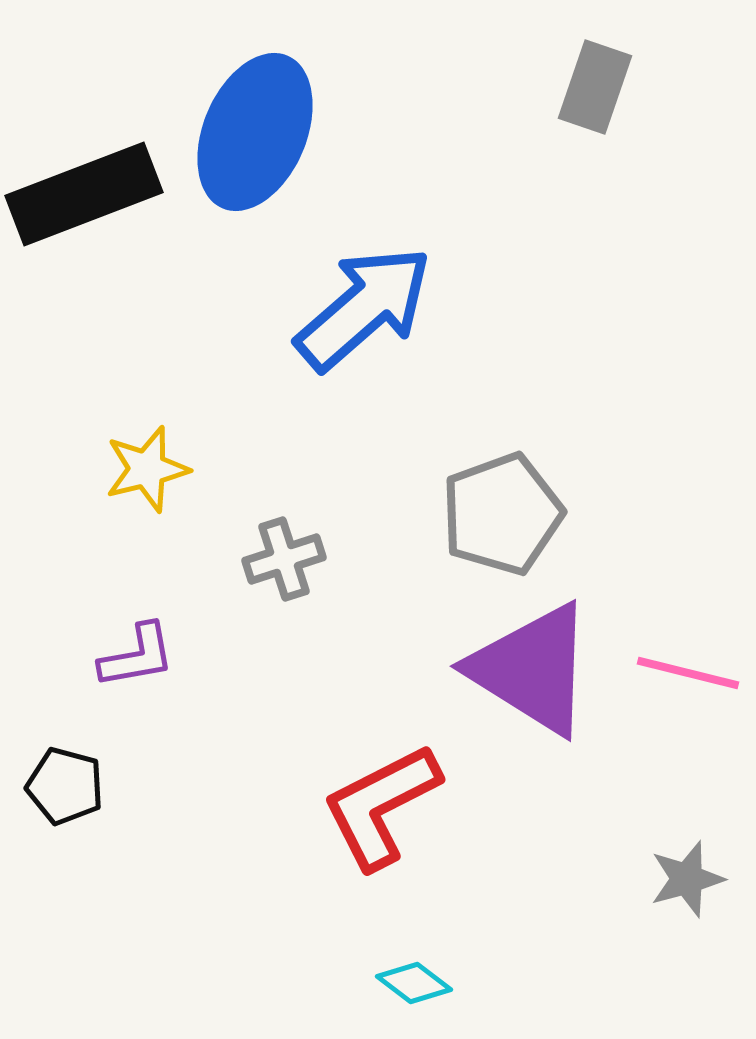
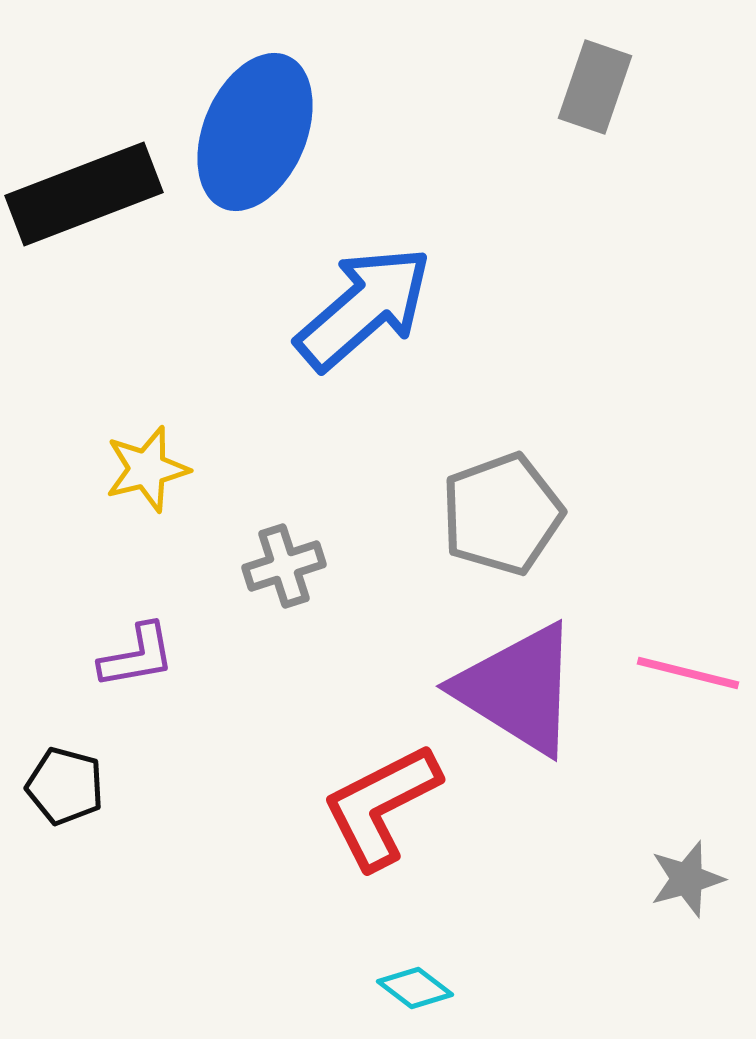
gray cross: moved 7 px down
purple triangle: moved 14 px left, 20 px down
cyan diamond: moved 1 px right, 5 px down
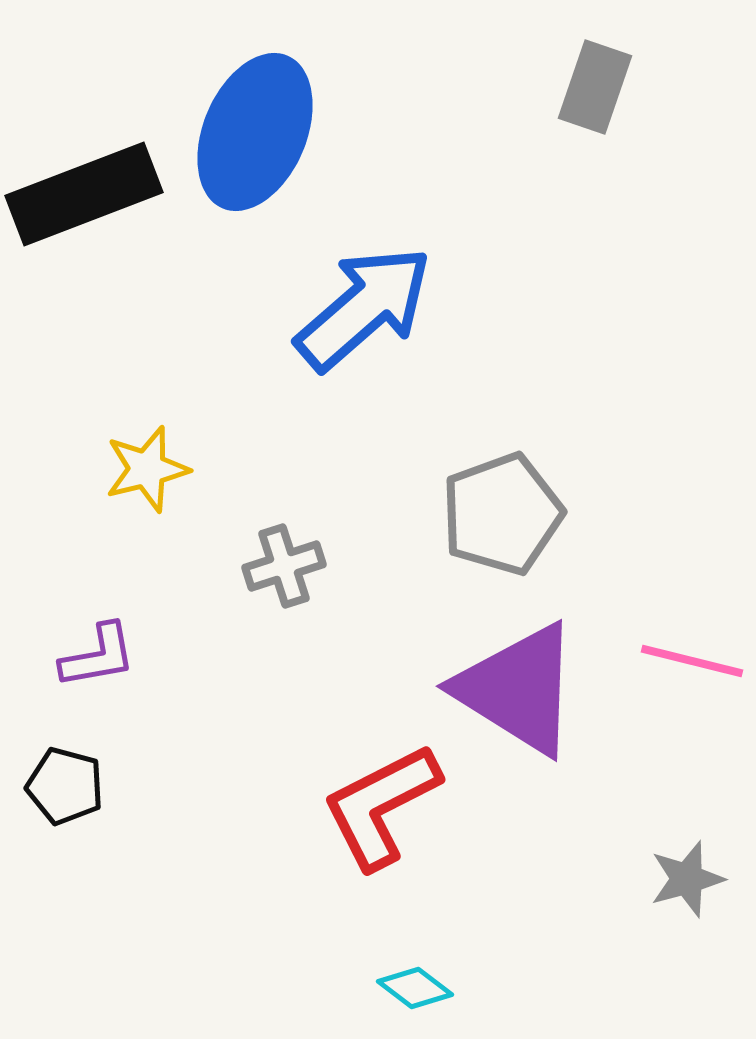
purple L-shape: moved 39 px left
pink line: moved 4 px right, 12 px up
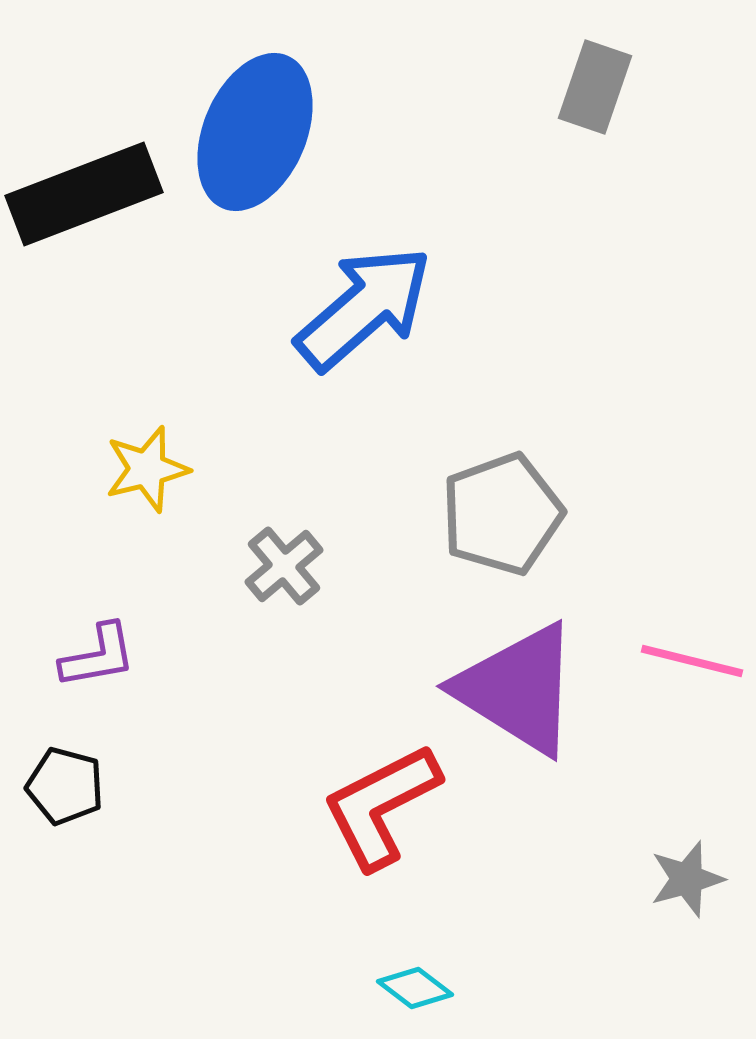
gray cross: rotated 22 degrees counterclockwise
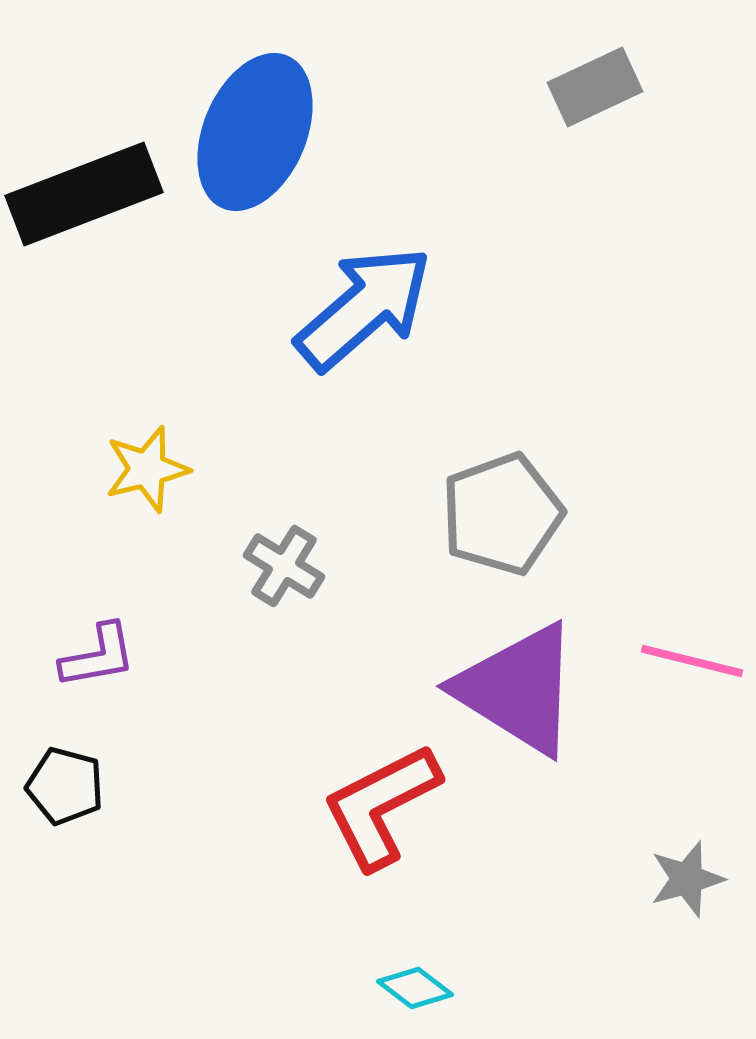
gray rectangle: rotated 46 degrees clockwise
gray cross: rotated 18 degrees counterclockwise
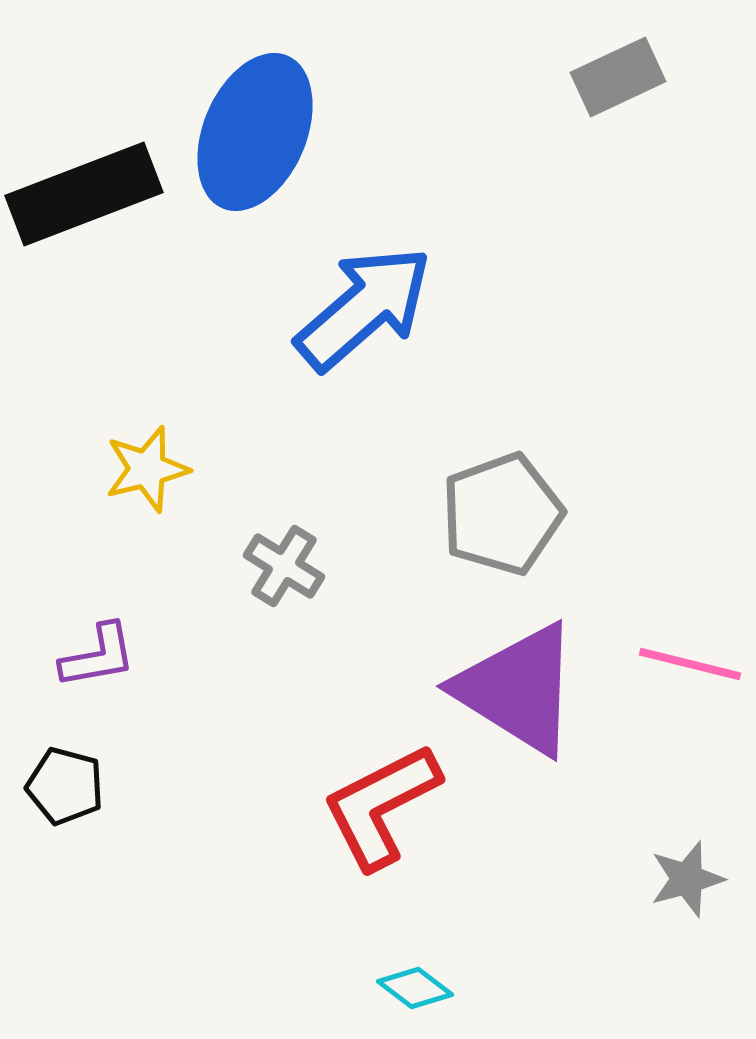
gray rectangle: moved 23 px right, 10 px up
pink line: moved 2 px left, 3 px down
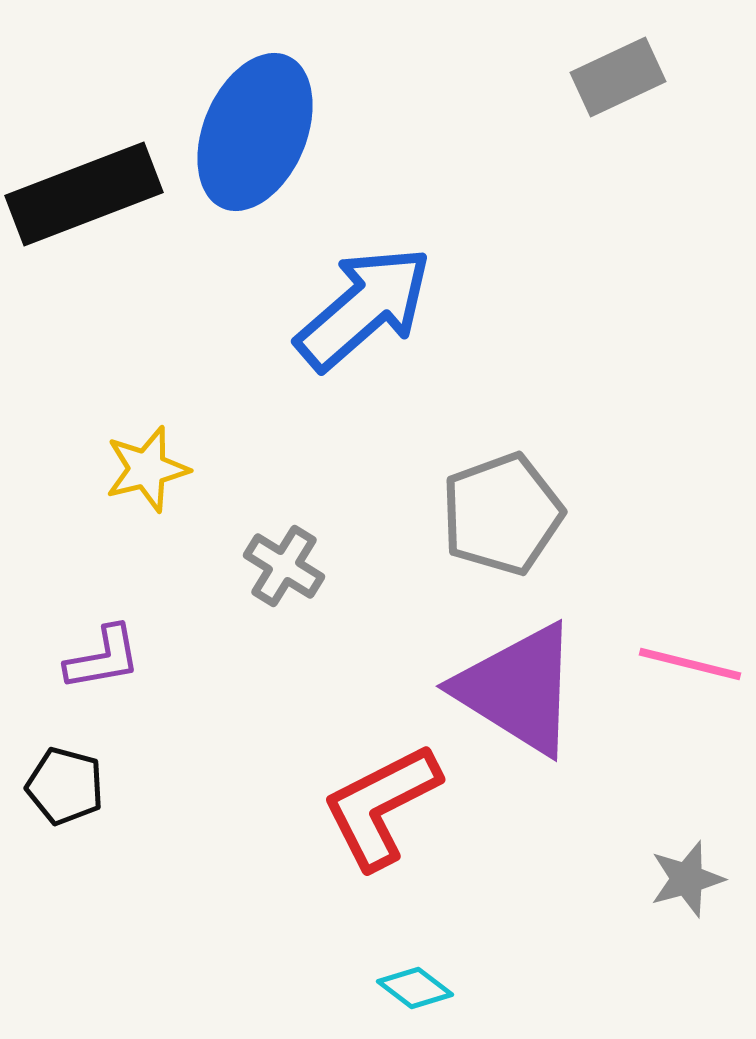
purple L-shape: moved 5 px right, 2 px down
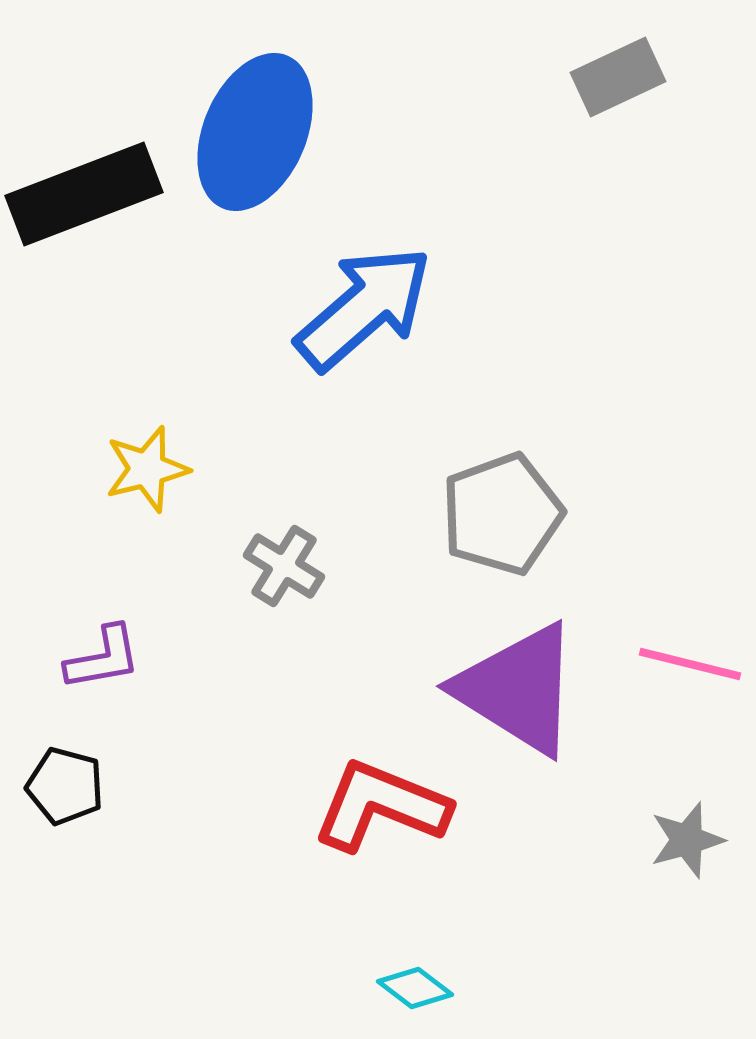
red L-shape: rotated 49 degrees clockwise
gray star: moved 39 px up
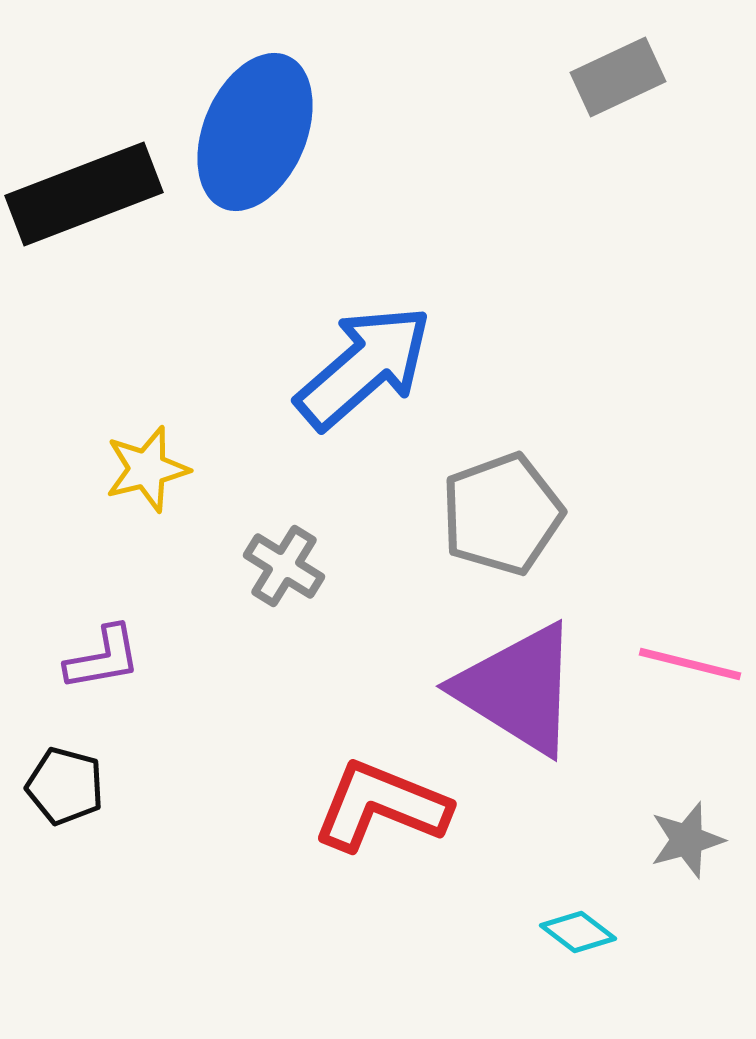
blue arrow: moved 59 px down
cyan diamond: moved 163 px right, 56 px up
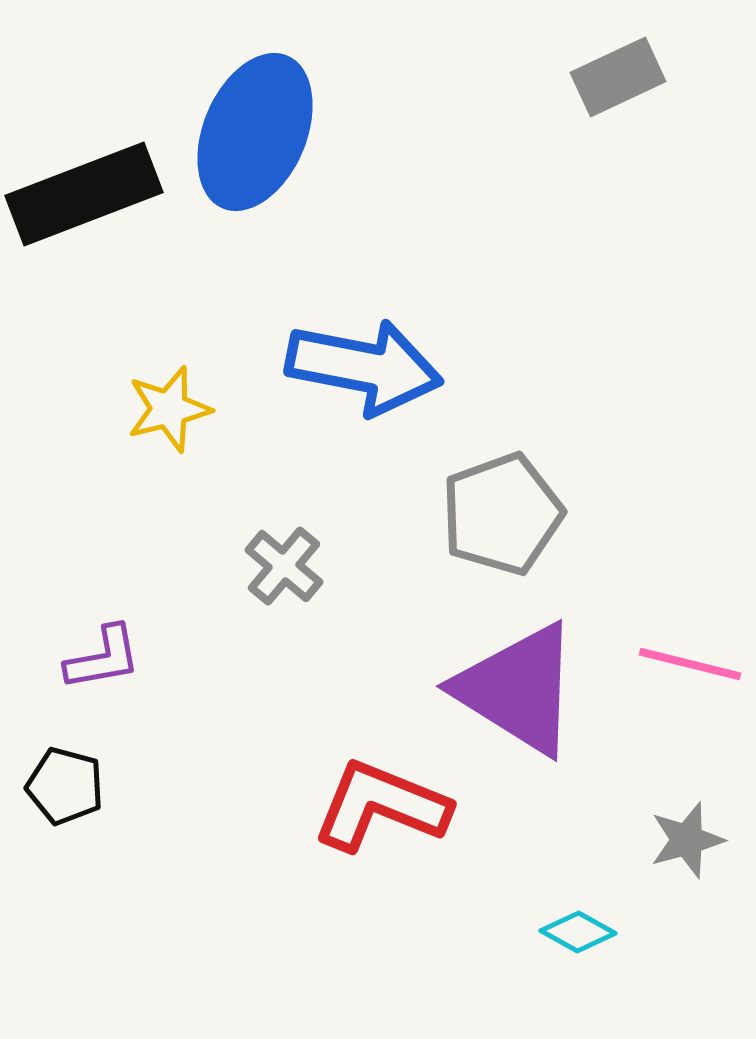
blue arrow: rotated 52 degrees clockwise
yellow star: moved 22 px right, 60 px up
gray cross: rotated 8 degrees clockwise
cyan diamond: rotated 8 degrees counterclockwise
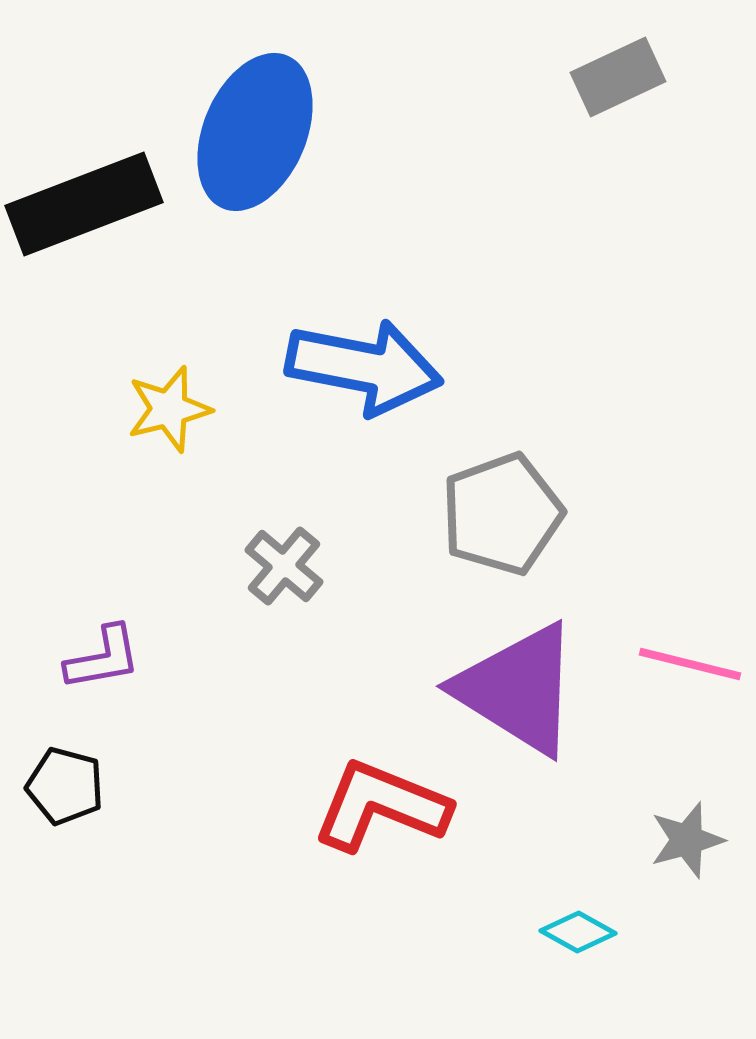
black rectangle: moved 10 px down
